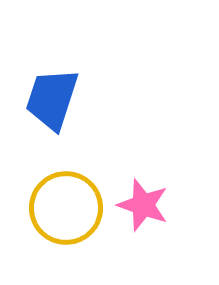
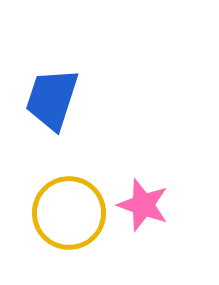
yellow circle: moved 3 px right, 5 px down
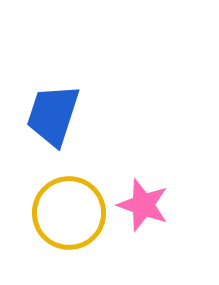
blue trapezoid: moved 1 px right, 16 px down
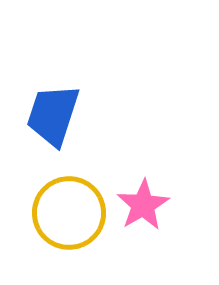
pink star: rotated 22 degrees clockwise
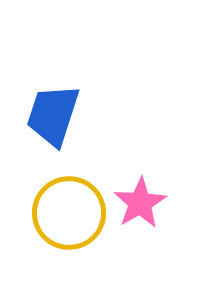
pink star: moved 3 px left, 2 px up
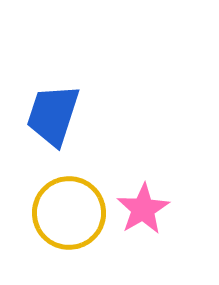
pink star: moved 3 px right, 6 px down
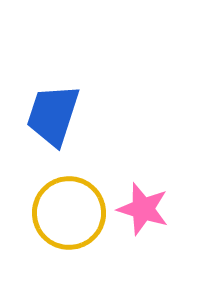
pink star: rotated 24 degrees counterclockwise
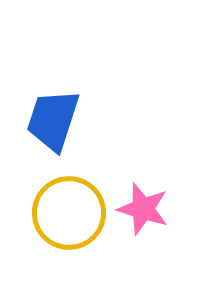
blue trapezoid: moved 5 px down
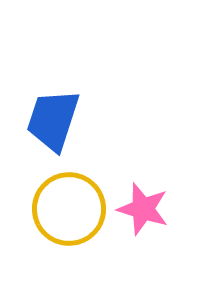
yellow circle: moved 4 px up
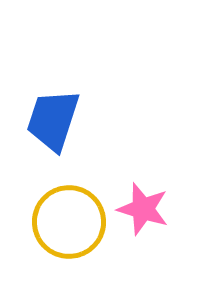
yellow circle: moved 13 px down
